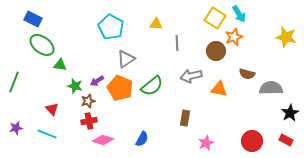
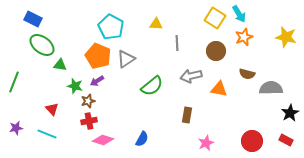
orange star: moved 10 px right
orange pentagon: moved 22 px left, 32 px up
brown rectangle: moved 2 px right, 3 px up
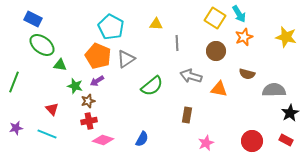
gray arrow: rotated 30 degrees clockwise
gray semicircle: moved 3 px right, 2 px down
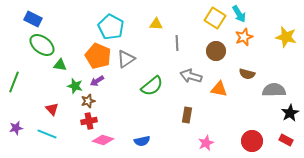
blue semicircle: moved 2 px down; rotated 49 degrees clockwise
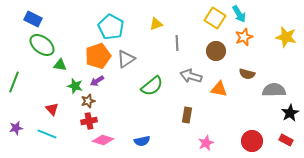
yellow triangle: rotated 24 degrees counterclockwise
orange pentagon: rotated 30 degrees clockwise
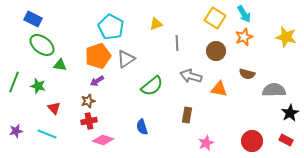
cyan arrow: moved 5 px right
green star: moved 37 px left
red triangle: moved 2 px right, 1 px up
purple star: moved 3 px down
blue semicircle: moved 14 px up; rotated 84 degrees clockwise
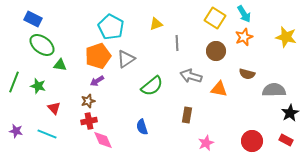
purple star: rotated 24 degrees clockwise
pink diamond: rotated 50 degrees clockwise
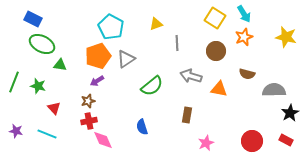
green ellipse: moved 1 px up; rotated 10 degrees counterclockwise
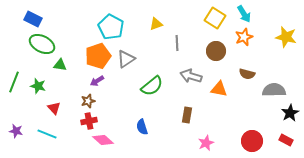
pink diamond: rotated 25 degrees counterclockwise
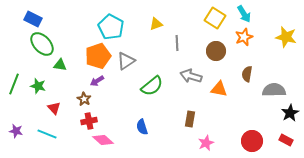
green ellipse: rotated 20 degrees clockwise
gray triangle: moved 2 px down
brown semicircle: rotated 84 degrees clockwise
green line: moved 2 px down
brown star: moved 4 px left, 2 px up; rotated 24 degrees counterclockwise
brown rectangle: moved 3 px right, 4 px down
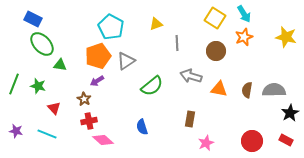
brown semicircle: moved 16 px down
